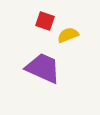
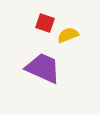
red square: moved 2 px down
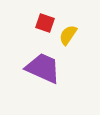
yellow semicircle: rotated 35 degrees counterclockwise
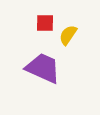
red square: rotated 18 degrees counterclockwise
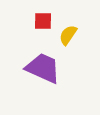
red square: moved 2 px left, 2 px up
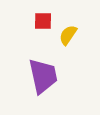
purple trapezoid: moved 8 px down; rotated 54 degrees clockwise
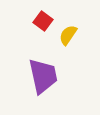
red square: rotated 36 degrees clockwise
